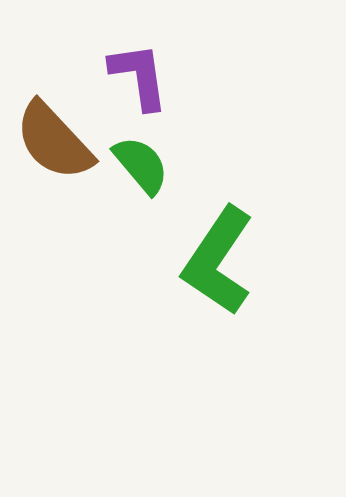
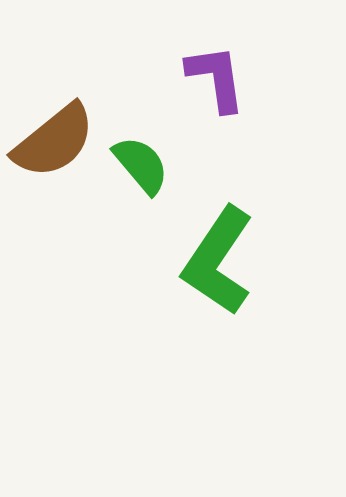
purple L-shape: moved 77 px right, 2 px down
brown semicircle: rotated 86 degrees counterclockwise
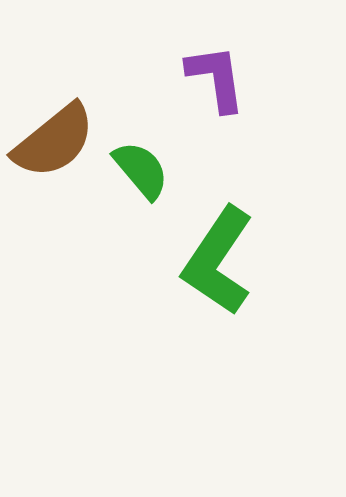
green semicircle: moved 5 px down
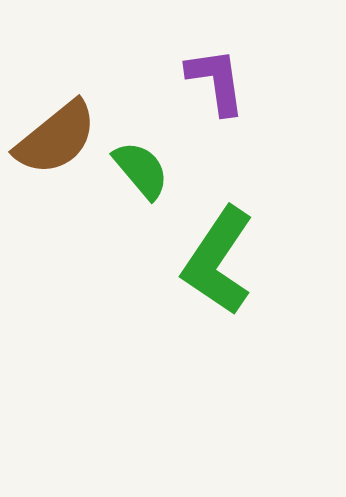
purple L-shape: moved 3 px down
brown semicircle: moved 2 px right, 3 px up
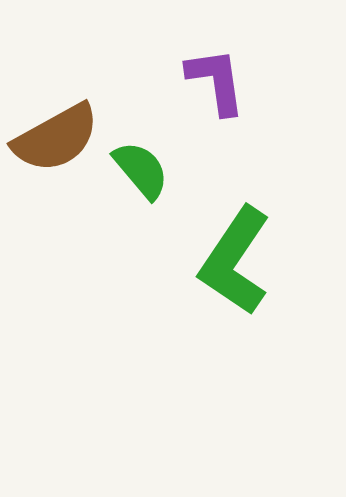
brown semicircle: rotated 10 degrees clockwise
green L-shape: moved 17 px right
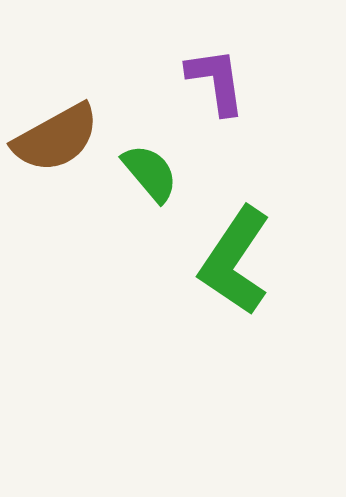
green semicircle: moved 9 px right, 3 px down
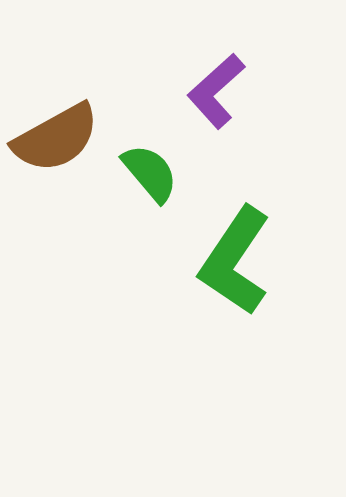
purple L-shape: moved 10 px down; rotated 124 degrees counterclockwise
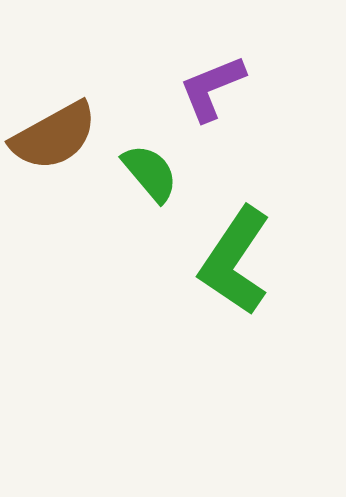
purple L-shape: moved 4 px left, 3 px up; rotated 20 degrees clockwise
brown semicircle: moved 2 px left, 2 px up
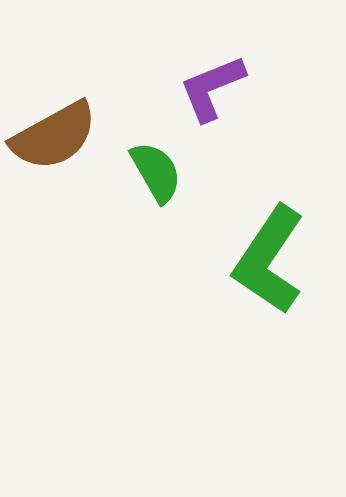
green semicircle: moved 6 px right, 1 px up; rotated 10 degrees clockwise
green L-shape: moved 34 px right, 1 px up
